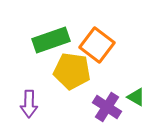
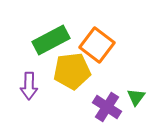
green rectangle: rotated 9 degrees counterclockwise
yellow pentagon: rotated 15 degrees counterclockwise
green triangle: rotated 36 degrees clockwise
purple arrow: moved 18 px up
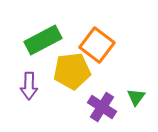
green rectangle: moved 8 px left
purple cross: moved 5 px left
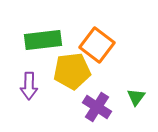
green rectangle: rotated 21 degrees clockwise
purple cross: moved 5 px left
